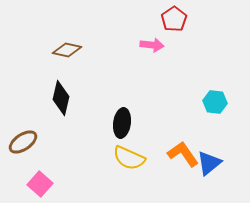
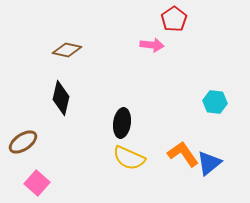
pink square: moved 3 px left, 1 px up
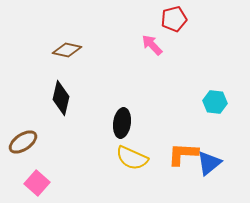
red pentagon: rotated 20 degrees clockwise
pink arrow: rotated 140 degrees counterclockwise
orange L-shape: rotated 52 degrees counterclockwise
yellow semicircle: moved 3 px right
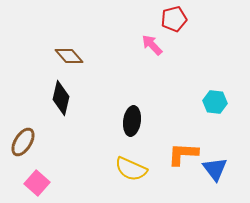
brown diamond: moved 2 px right, 6 px down; rotated 36 degrees clockwise
black ellipse: moved 10 px right, 2 px up
brown ellipse: rotated 24 degrees counterclockwise
yellow semicircle: moved 1 px left, 11 px down
blue triangle: moved 6 px right, 6 px down; rotated 28 degrees counterclockwise
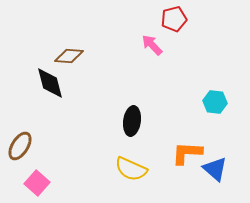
brown diamond: rotated 44 degrees counterclockwise
black diamond: moved 11 px left, 15 px up; rotated 28 degrees counterclockwise
brown ellipse: moved 3 px left, 4 px down
orange L-shape: moved 4 px right, 1 px up
blue triangle: rotated 12 degrees counterclockwise
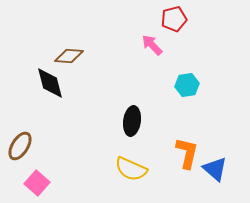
cyan hexagon: moved 28 px left, 17 px up; rotated 15 degrees counterclockwise
orange L-shape: rotated 100 degrees clockwise
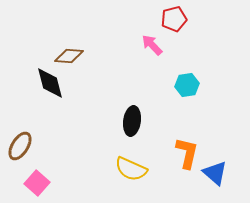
blue triangle: moved 4 px down
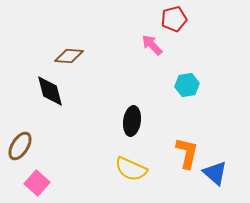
black diamond: moved 8 px down
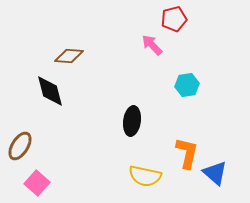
yellow semicircle: moved 14 px right, 7 px down; rotated 12 degrees counterclockwise
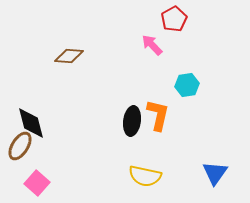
red pentagon: rotated 15 degrees counterclockwise
black diamond: moved 19 px left, 32 px down
orange L-shape: moved 29 px left, 38 px up
blue triangle: rotated 24 degrees clockwise
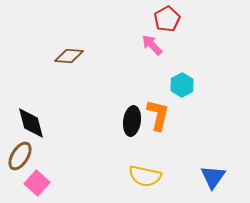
red pentagon: moved 7 px left
cyan hexagon: moved 5 px left; rotated 20 degrees counterclockwise
brown ellipse: moved 10 px down
blue triangle: moved 2 px left, 4 px down
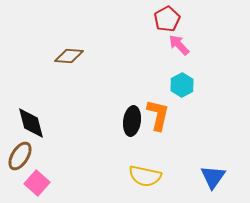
pink arrow: moved 27 px right
